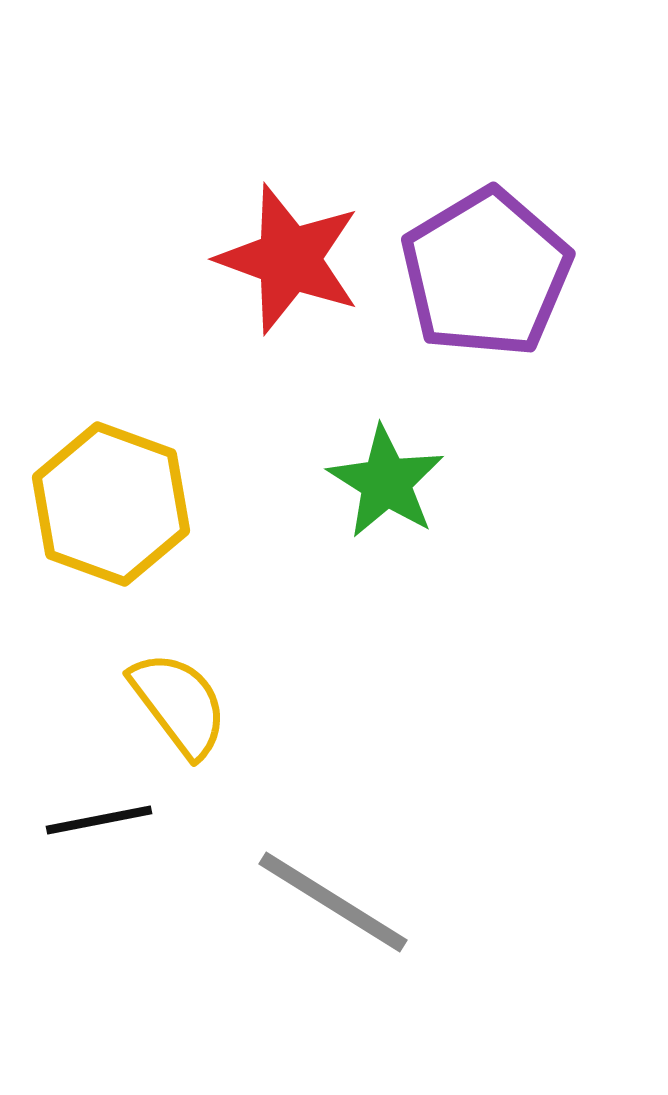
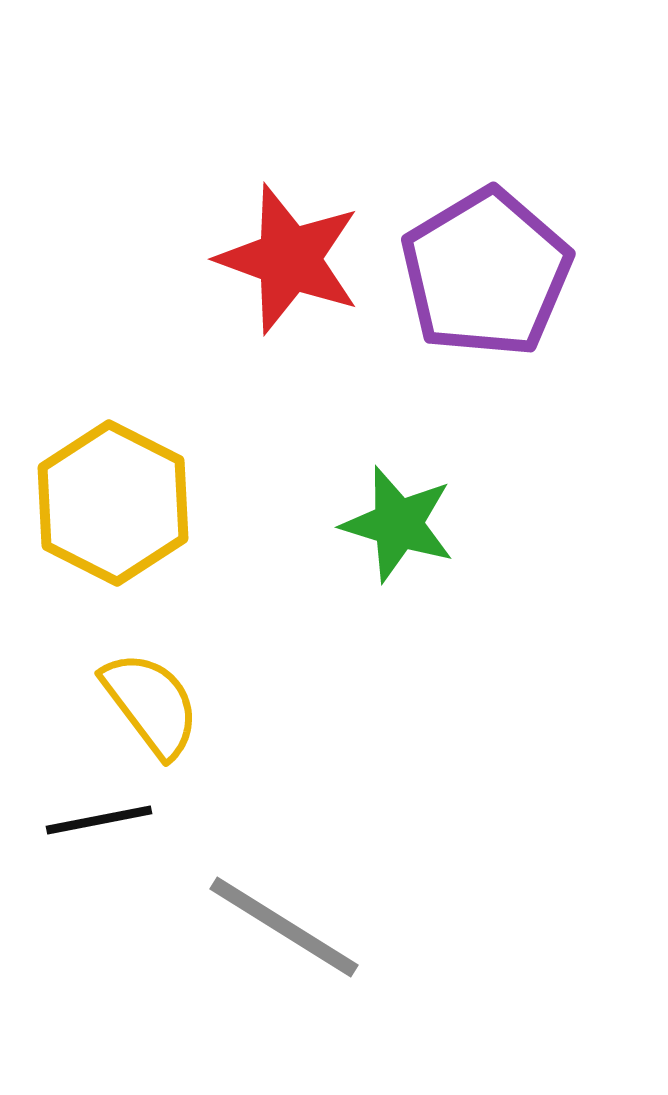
green star: moved 12 px right, 42 px down; rotated 15 degrees counterclockwise
yellow hexagon: moved 2 px right, 1 px up; rotated 7 degrees clockwise
yellow semicircle: moved 28 px left
gray line: moved 49 px left, 25 px down
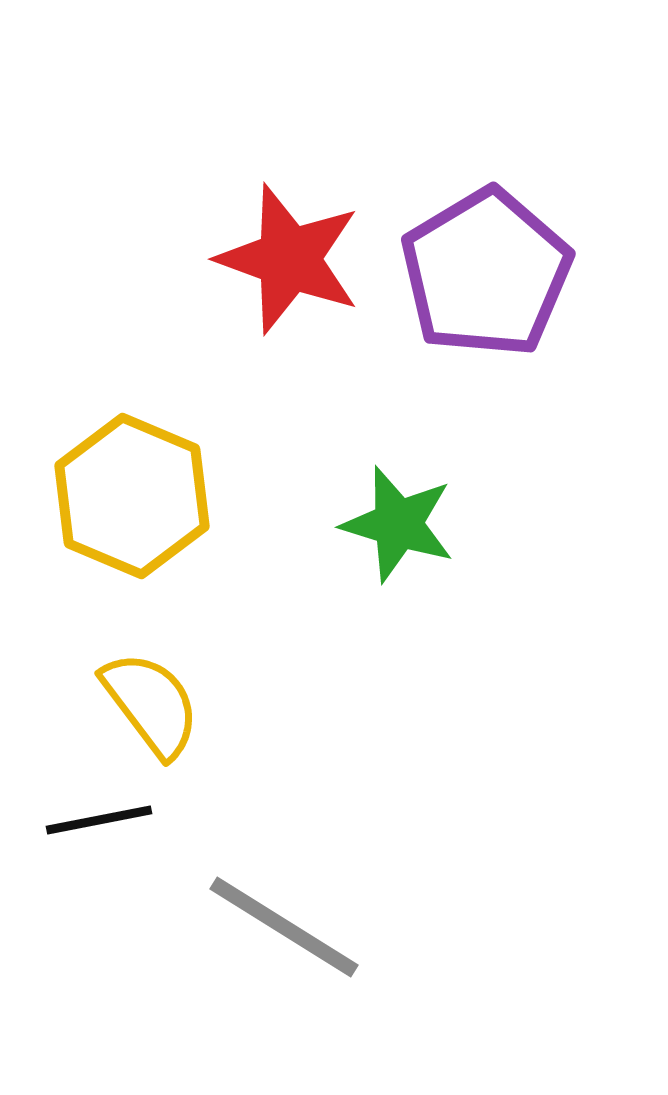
yellow hexagon: moved 19 px right, 7 px up; rotated 4 degrees counterclockwise
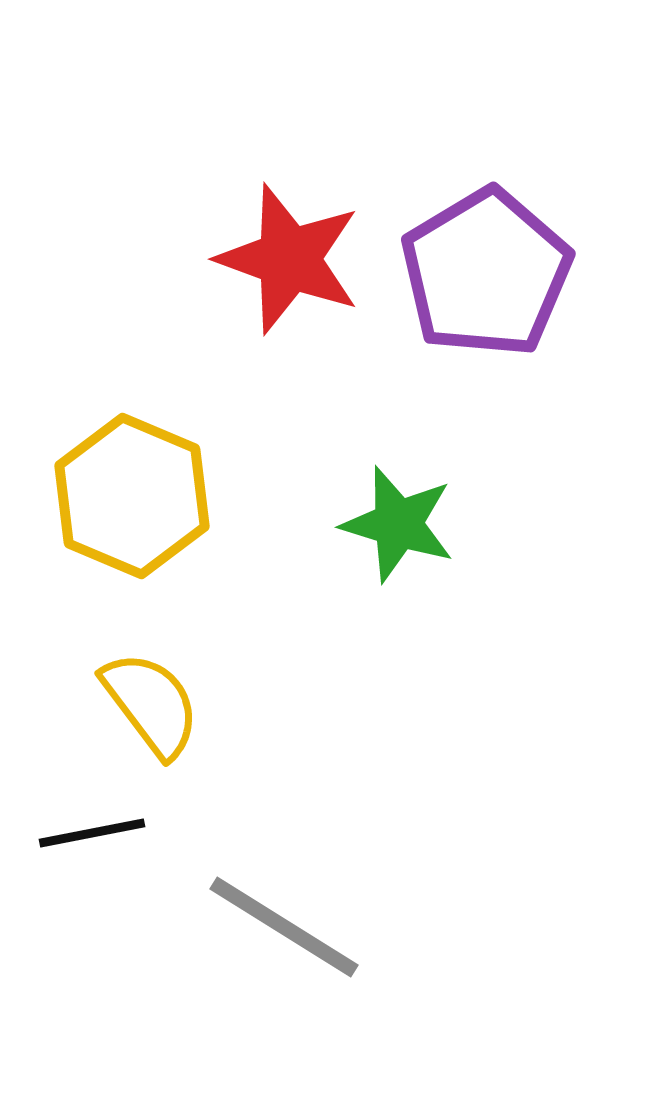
black line: moved 7 px left, 13 px down
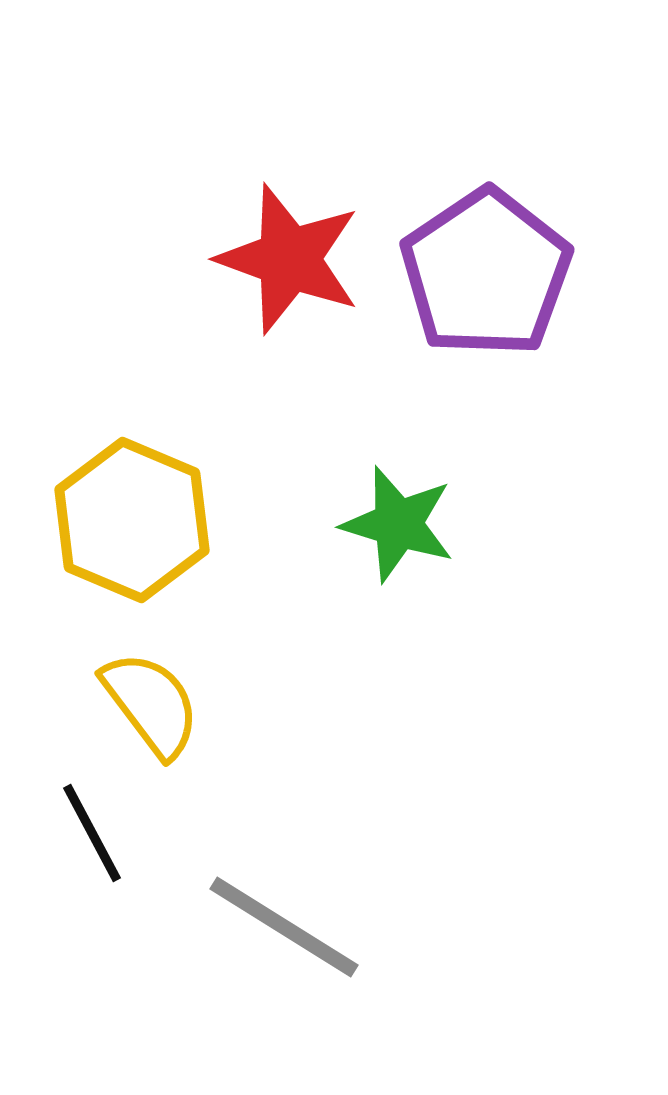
purple pentagon: rotated 3 degrees counterclockwise
yellow hexagon: moved 24 px down
black line: rotated 73 degrees clockwise
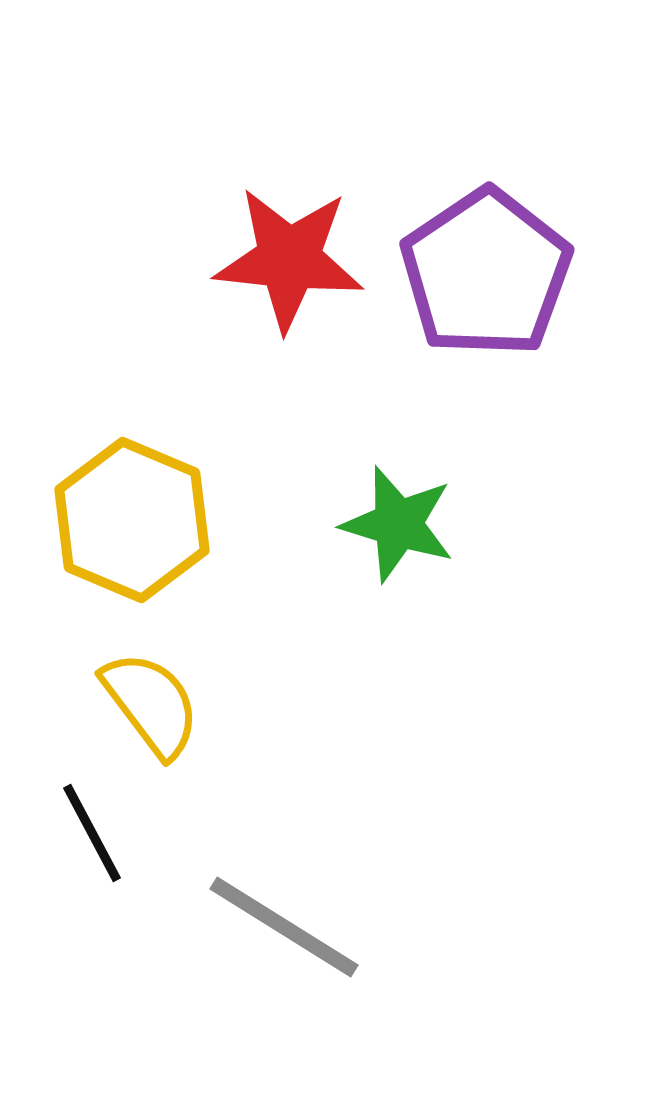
red star: rotated 14 degrees counterclockwise
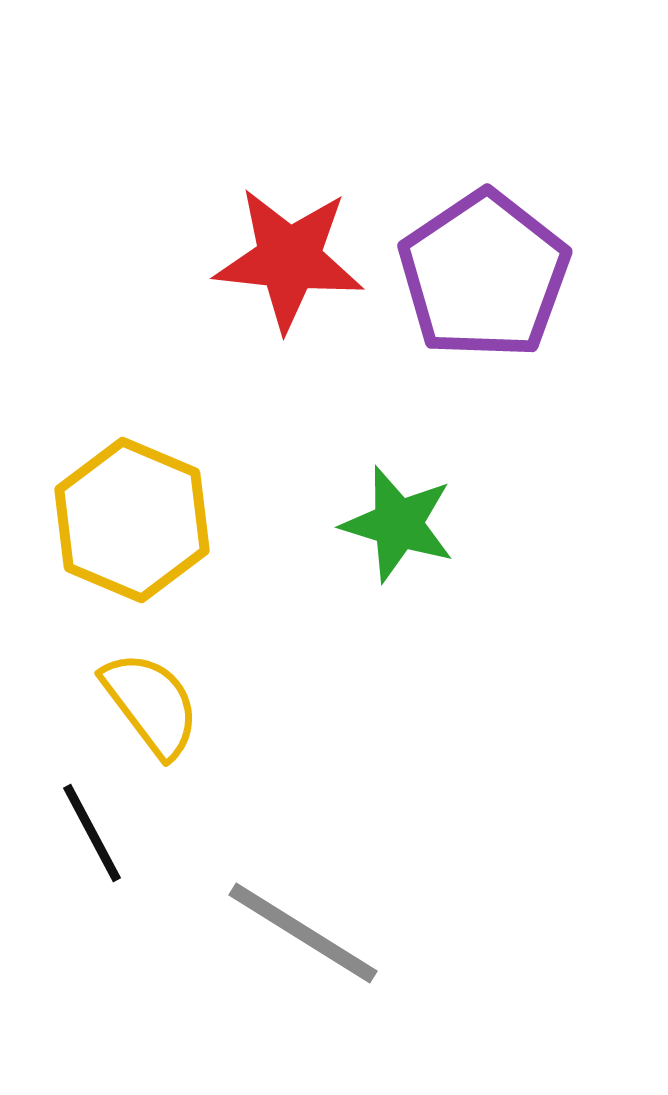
purple pentagon: moved 2 px left, 2 px down
gray line: moved 19 px right, 6 px down
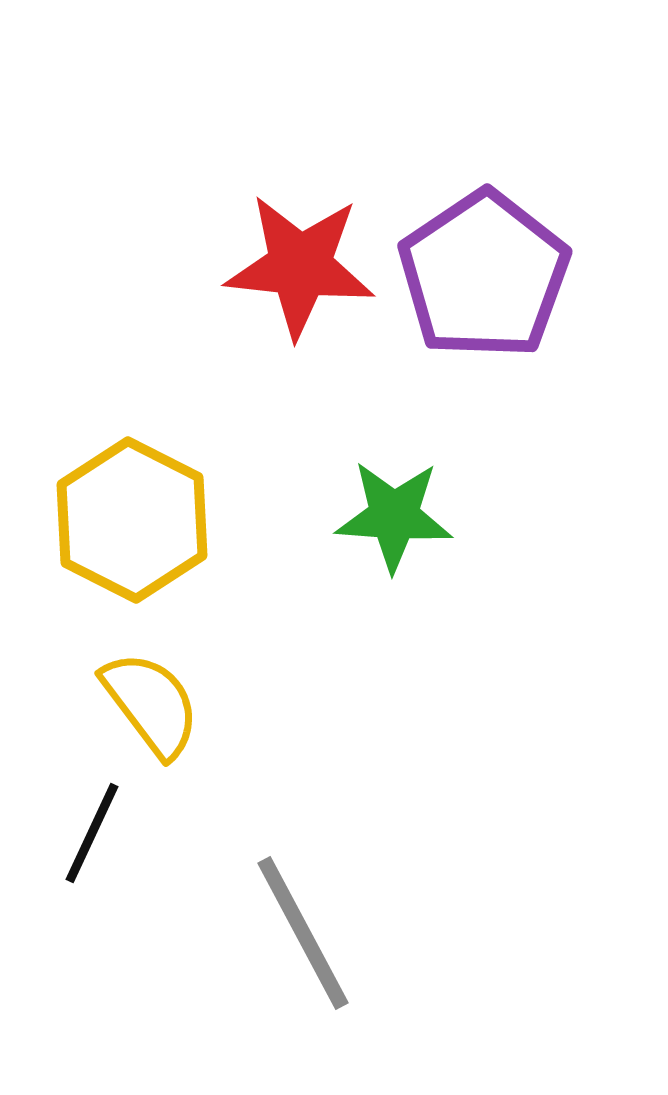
red star: moved 11 px right, 7 px down
yellow hexagon: rotated 4 degrees clockwise
green star: moved 4 px left, 8 px up; rotated 13 degrees counterclockwise
black line: rotated 53 degrees clockwise
gray line: rotated 30 degrees clockwise
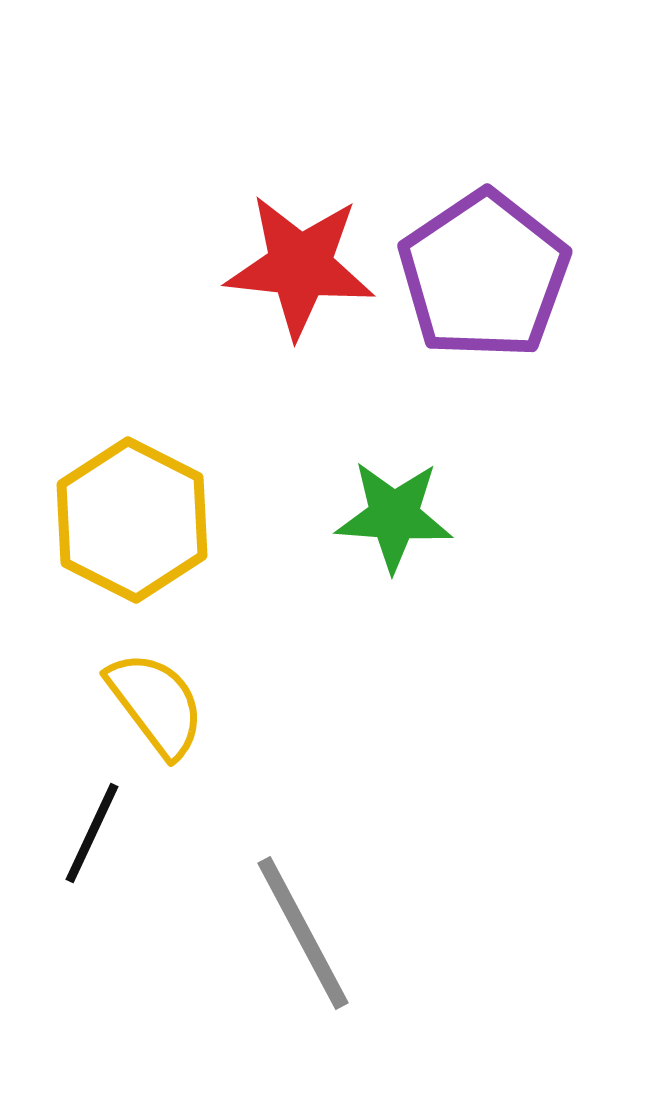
yellow semicircle: moved 5 px right
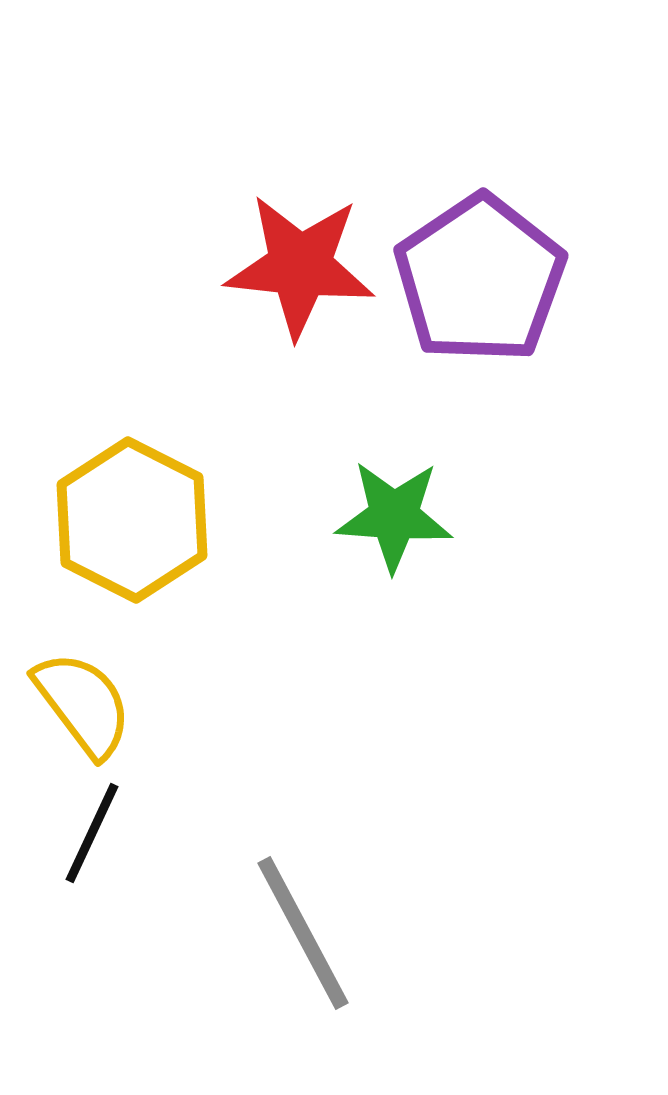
purple pentagon: moved 4 px left, 4 px down
yellow semicircle: moved 73 px left
